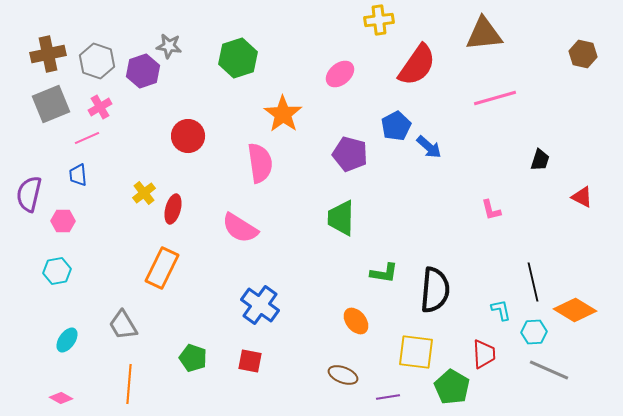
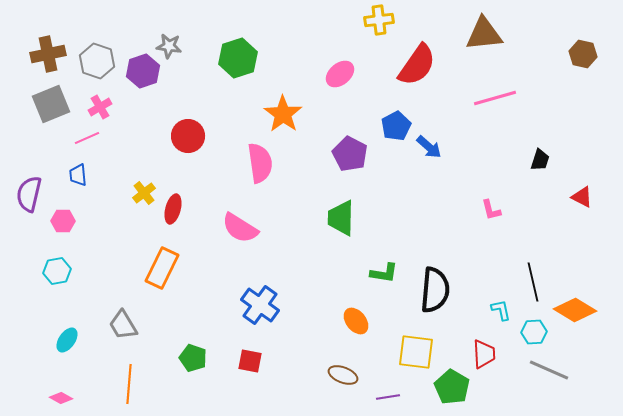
purple pentagon at (350, 154): rotated 12 degrees clockwise
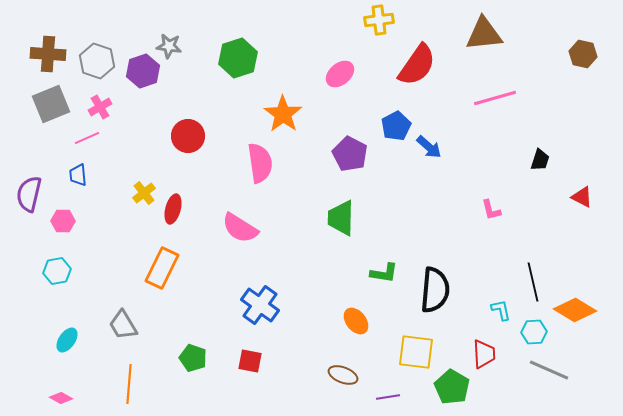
brown cross at (48, 54): rotated 16 degrees clockwise
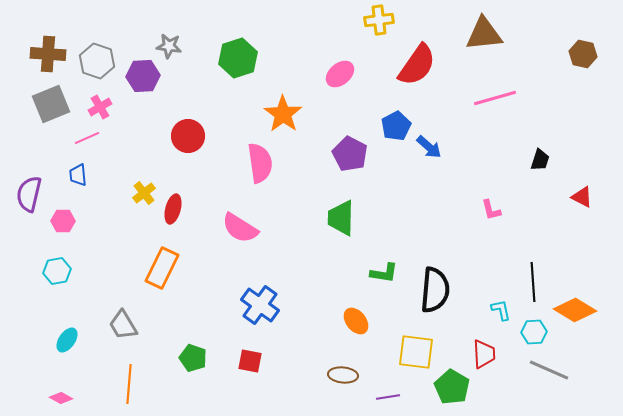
purple hexagon at (143, 71): moved 5 px down; rotated 16 degrees clockwise
black line at (533, 282): rotated 9 degrees clockwise
brown ellipse at (343, 375): rotated 16 degrees counterclockwise
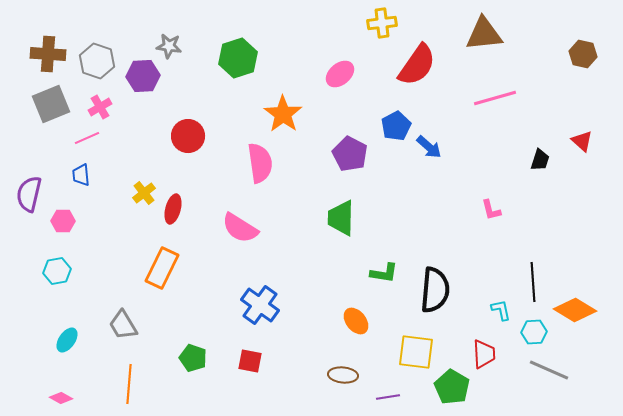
yellow cross at (379, 20): moved 3 px right, 3 px down
blue trapezoid at (78, 175): moved 3 px right
red triangle at (582, 197): moved 56 px up; rotated 15 degrees clockwise
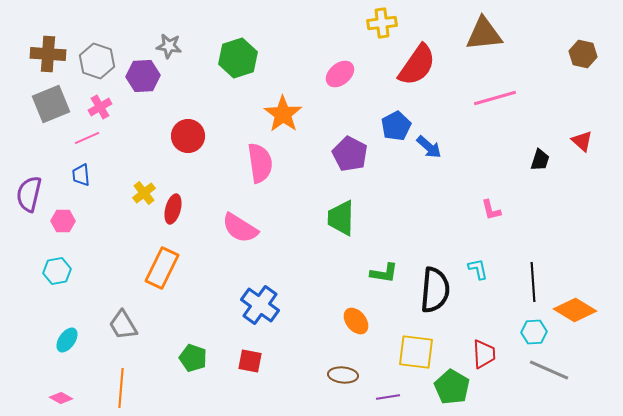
cyan L-shape at (501, 310): moved 23 px left, 41 px up
orange line at (129, 384): moved 8 px left, 4 px down
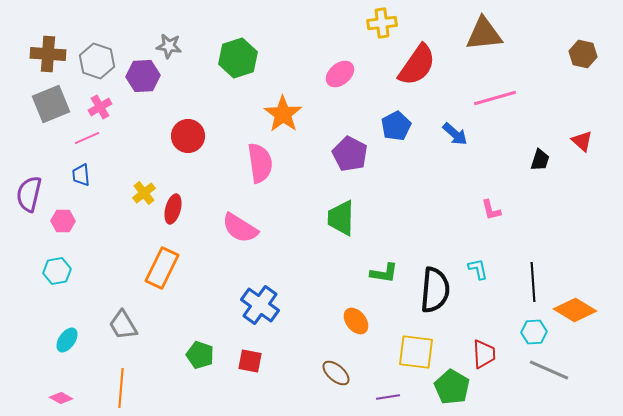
blue arrow at (429, 147): moved 26 px right, 13 px up
green pentagon at (193, 358): moved 7 px right, 3 px up
brown ellipse at (343, 375): moved 7 px left, 2 px up; rotated 36 degrees clockwise
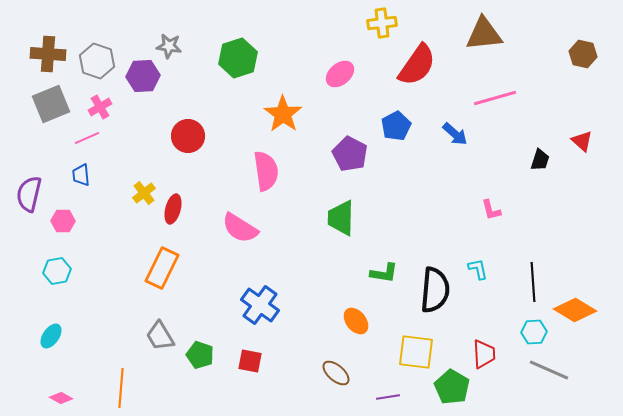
pink semicircle at (260, 163): moved 6 px right, 8 px down
gray trapezoid at (123, 325): moved 37 px right, 11 px down
cyan ellipse at (67, 340): moved 16 px left, 4 px up
